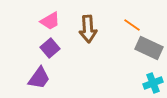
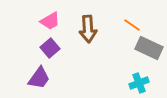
cyan cross: moved 14 px left
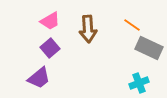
purple trapezoid: rotated 15 degrees clockwise
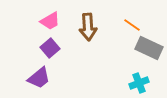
brown arrow: moved 2 px up
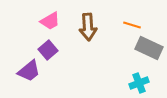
orange line: rotated 18 degrees counterclockwise
purple square: moved 2 px left, 2 px down
purple trapezoid: moved 10 px left, 7 px up
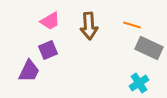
brown arrow: moved 1 px right, 1 px up
purple square: rotated 18 degrees clockwise
purple trapezoid: rotated 25 degrees counterclockwise
cyan cross: rotated 12 degrees counterclockwise
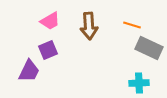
cyan cross: rotated 30 degrees clockwise
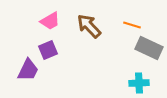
brown arrow: rotated 140 degrees clockwise
purple trapezoid: moved 1 px left, 1 px up
